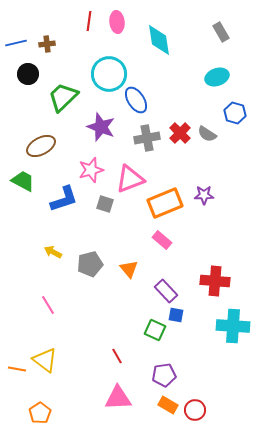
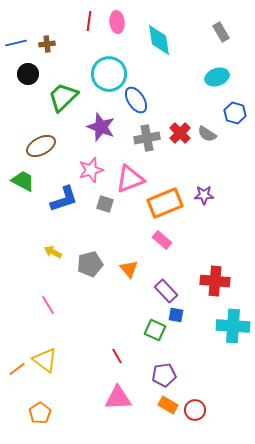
orange line at (17, 369): rotated 48 degrees counterclockwise
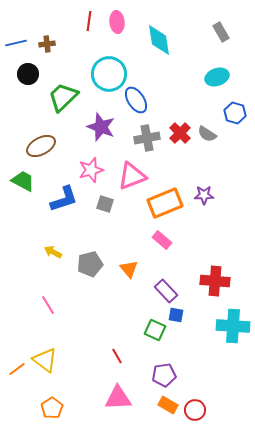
pink triangle at (130, 179): moved 2 px right, 3 px up
orange pentagon at (40, 413): moved 12 px right, 5 px up
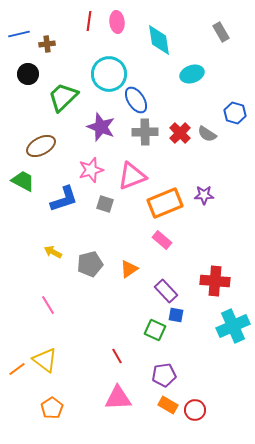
blue line at (16, 43): moved 3 px right, 9 px up
cyan ellipse at (217, 77): moved 25 px left, 3 px up
gray cross at (147, 138): moved 2 px left, 6 px up; rotated 10 degrees clockwise
orange triangle at (129, 269): rotated 36 degrees clockwise
cyan cross at (233, 326): rotated 28 degrees counterclockwise
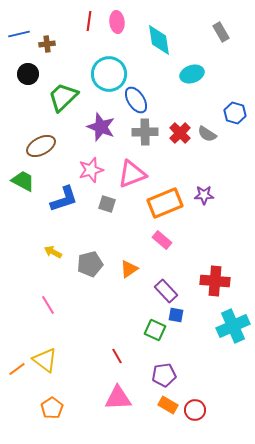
pink triangle at (132, 176): moved 2 px up
gray square at (105, 204): moved 2 px right
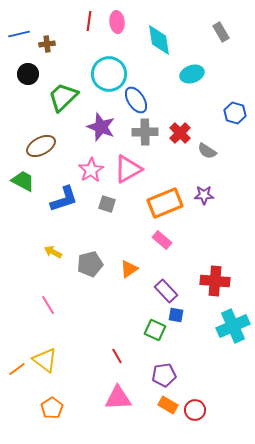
gray semicircle at (207, 134): moved 17 px down
pink star at (91, 170): rotated 15 degrees counterclockwise
pink triangle at (132, 174): moved 4 px left, 5 px up; rotated 8 degrees counterclockwise
